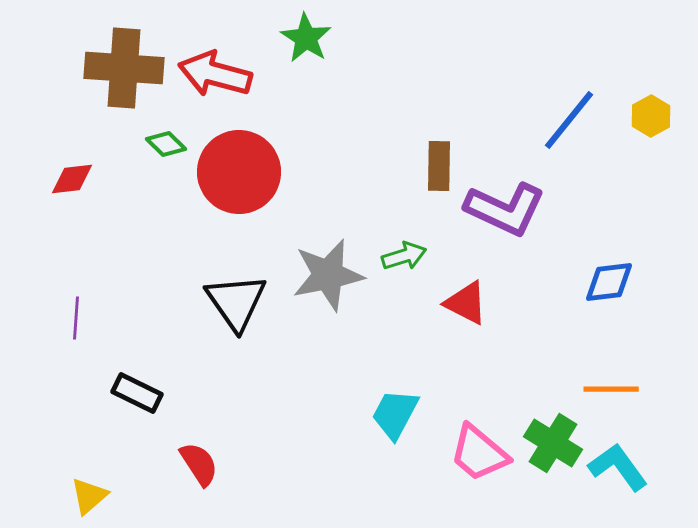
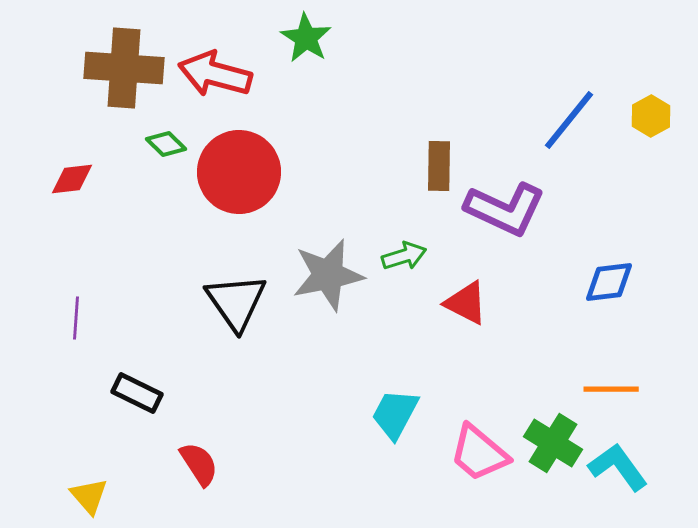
yellow triangle: rotated 30 degrees counterclockwise
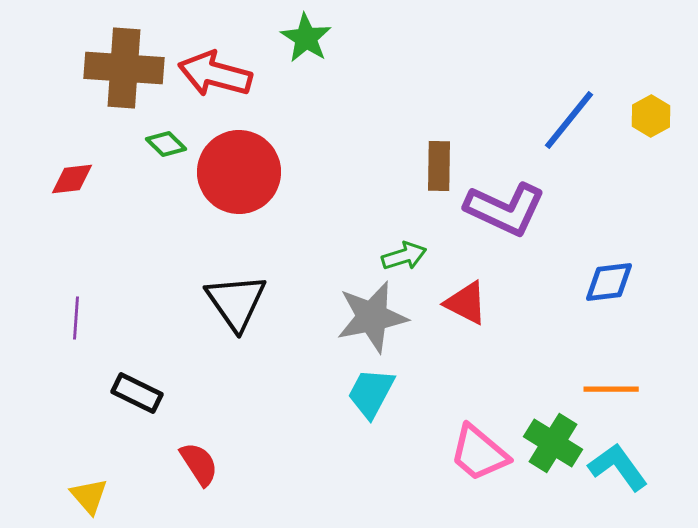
gray star: moved 44 px right, 42 px down
cyan trapezoid: moved 24 px left, 21 px up
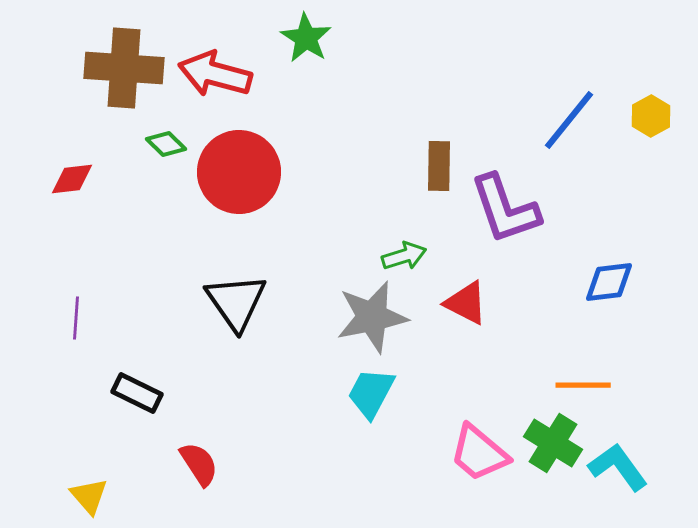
purple L-shape: rotated 46 degrees clockwise
orange line: moved 28 px left, 4 px up
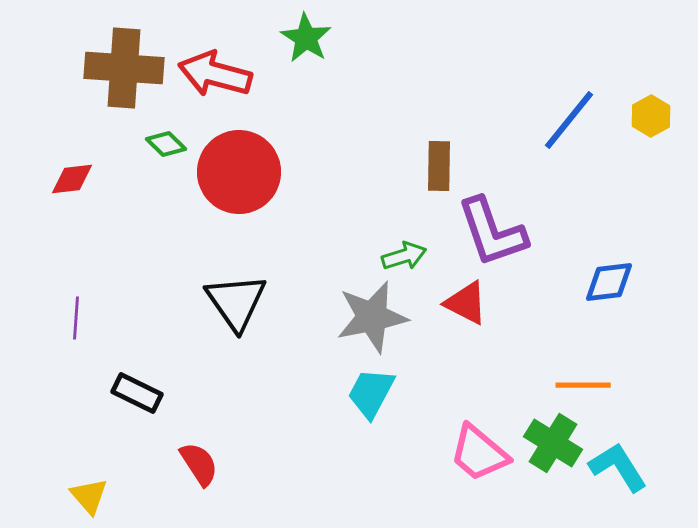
purple L-shape: moved 13 px left, 23 px down
cyan L-shape: rotated 4 degrees clockwise
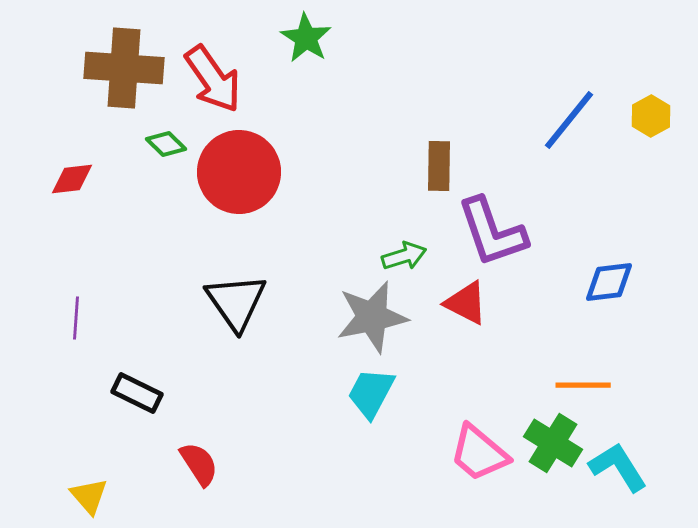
red arrow: moved 2 px left, 5 px down; rotated 140 degrees counterclockwise
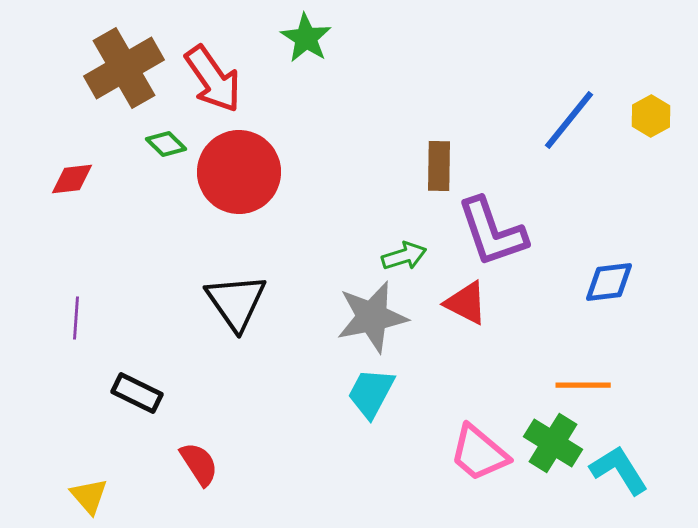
brown cross: rotated 34 degrees counterclockwise
cyan L-shape: moved 1 px right, 3 px down
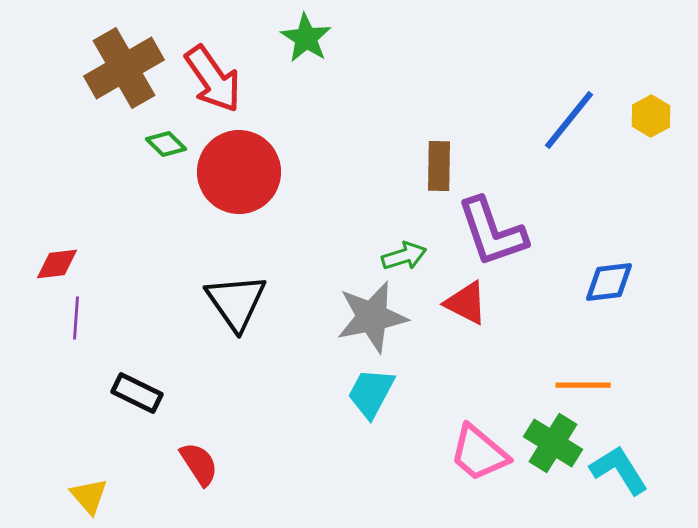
red diamond: moved 15 px left, 85 px down
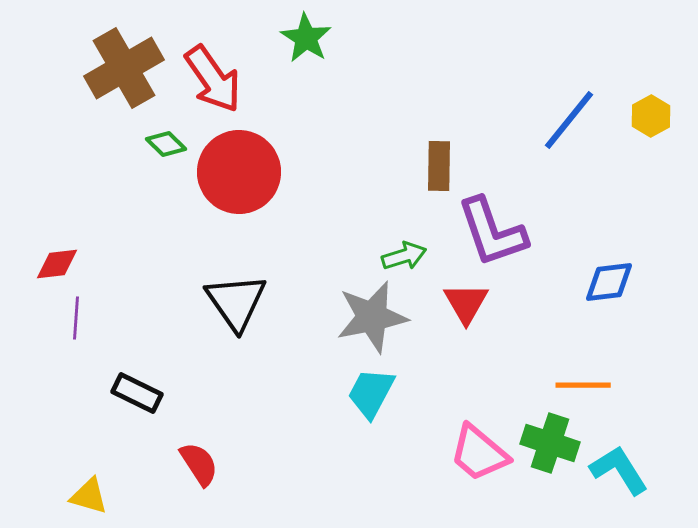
red triangle: rotated 33 degrees clockwise
green cross: moved 3 px left; rotated 14 degrees counterclockwise
yellow triangle: rotated 33 degrees counterclockwise
